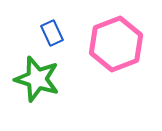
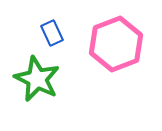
green star: rotated 9 degrees clockwise
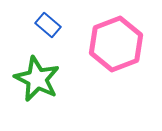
blue rectangle: moved 4 px left, 8 px up; rotated 25 degrees counterclockwise
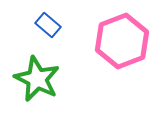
pink hexagon: moved 6 px right, 3 px up
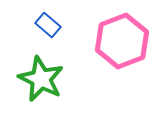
green star: moved 4 px right
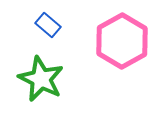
pink hexagon: rotated 8 degrees counterclockwise
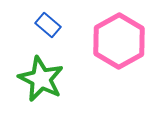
pink hexagon: moved 3 px left
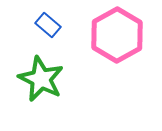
pink hexagon: moved 2 px left, 6 px up
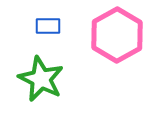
blue rectangle: moved 1 px down; rotated 40 degrees counterclockwise
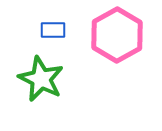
blue rectangle: moved 5 px right, 4 px down
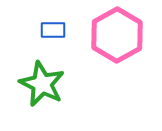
green star: moved 1 px right, 5 px down
